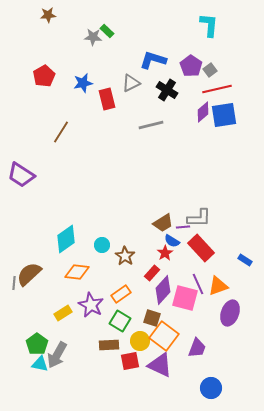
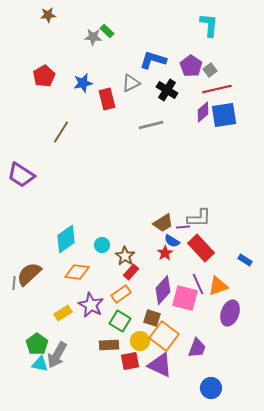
red rectangle at (152, 273): moved 21 px left, 1 px up
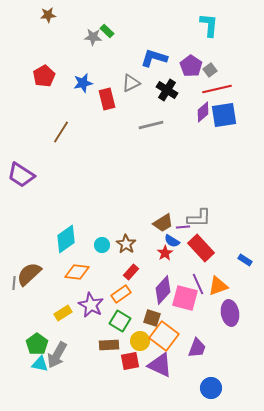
blue L-shape at (153, 60): moved 1 px right, 2 px up
brown star at (125, 256): moved 1 px right, 12 px up
purple ellipse at (230, 313): rotated 30 degrees counterclockwise
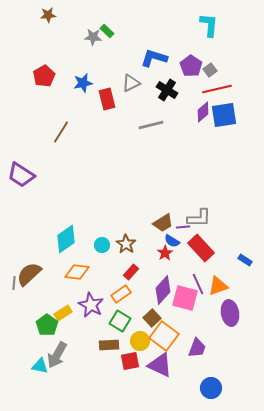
brown square at (152, 318): rotated 30 degrees clockwise
green pentagon at (37, 344): moved 10 px right, 19 px up
cyan triangle at (40, 364): moved 2 px down
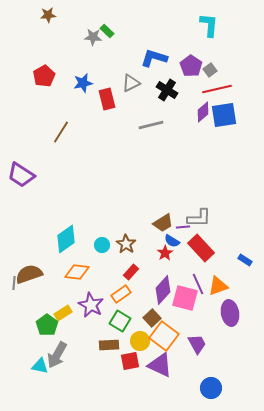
brown semicircle at (29, 274): rotated 24 degrees clockwise
purple trapezoid at (197, 348): moved 4 px up; rotated 50 degrees counterclockwise
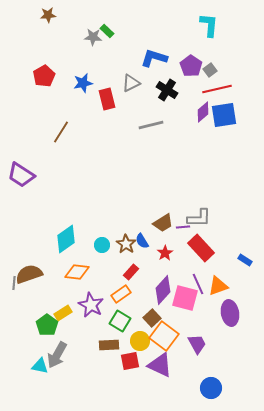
blue semicircle at (172, 241): moved 30 px left; rotated 28 degrees clockwise
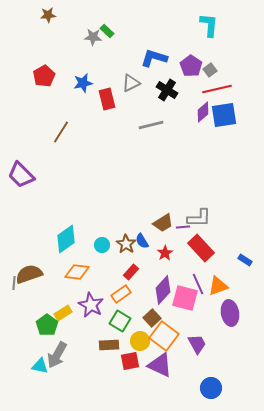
purple trapezoid at (21, 175): rotated 12 degrees clockwise
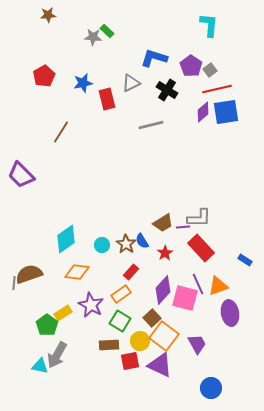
blue square at (224, 115): moved 2 px right, 3 px up
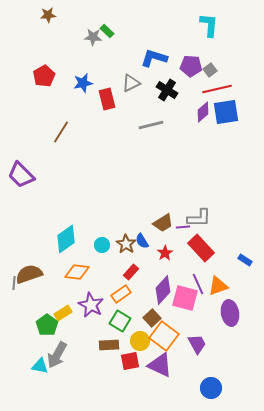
purple pentagon at (191, 66): rotated 30 degrees counterclockwise
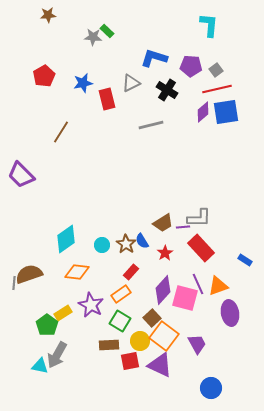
gray square at (210, 70): moved 6 px right
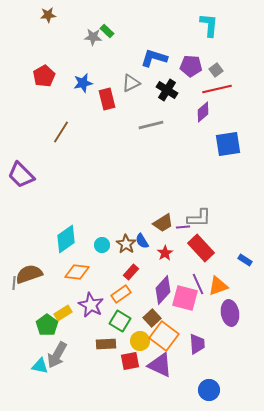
blue square at (226, 112): moved 2 px right, 32 px down
purple trapezoid at (197, 344): rotated 25 degrees clockwise
brown rectangle at (109, 345): moved 3 px left, 1 px up
blue circle at (211, 388): moved 2 px left, 2 px down
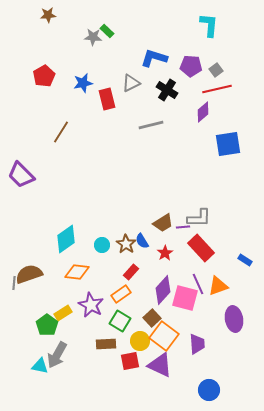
purple ellipse at (230, 313): moved 4 px right, 6 px down
